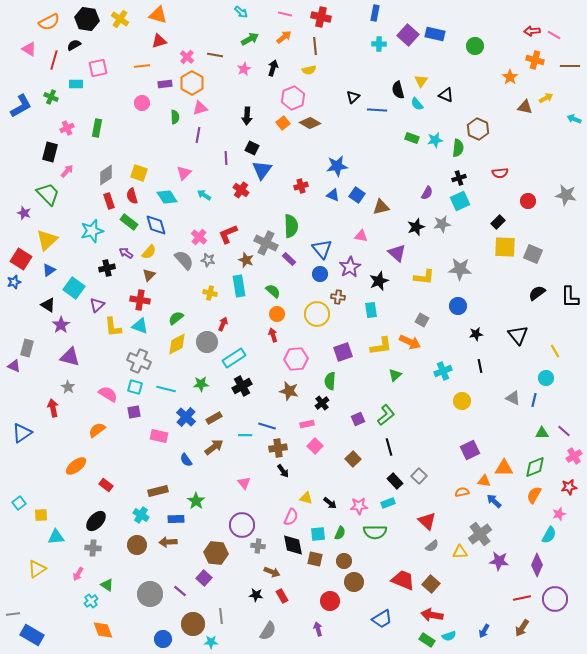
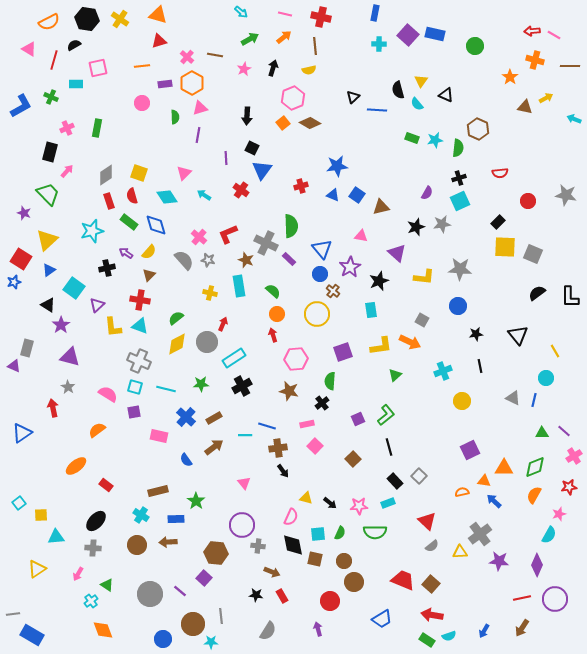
brown cross at (338, 297): moved 5 px left, 6 px up; rotated 32 degrees clockwise
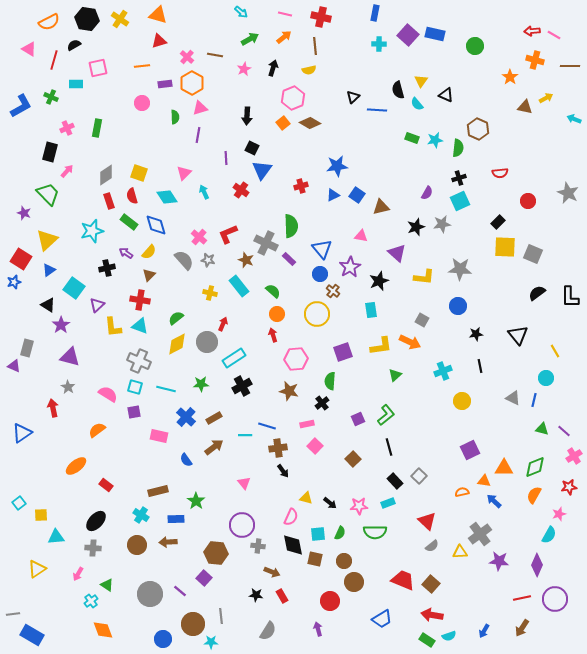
cyan arrow at (204, 195): moved 3 px up; rotated 32 degrees clockwise
blue triangle at (333, 195): rotated 48 degrees counterclockwise
gray star at (566, 195): moved 2 px right, 2 px up; rotated 15 degrees clockwise
cyan rectangle at (239, 286): rotated 30 degrees counterclockwise
green triangle at (542, 433): moved 4 px up; rotated 16 degrees clockwise
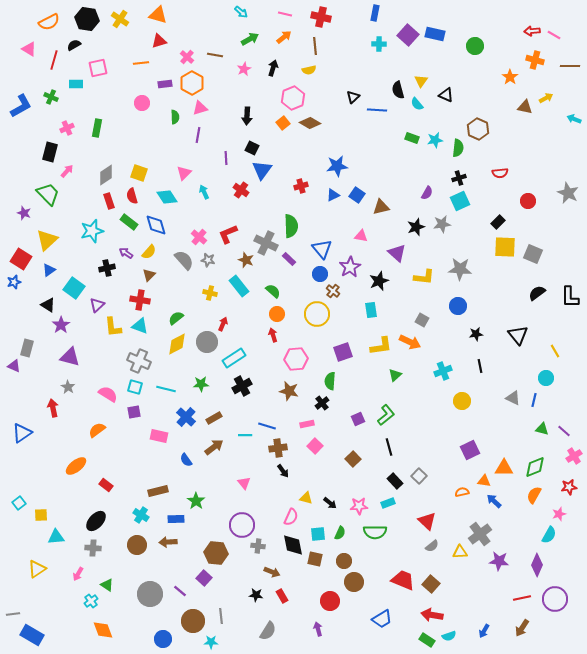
orange line at (142, 66): moved 1 px left, 3 px up
brown circle at (193, 624): moved 3 px up
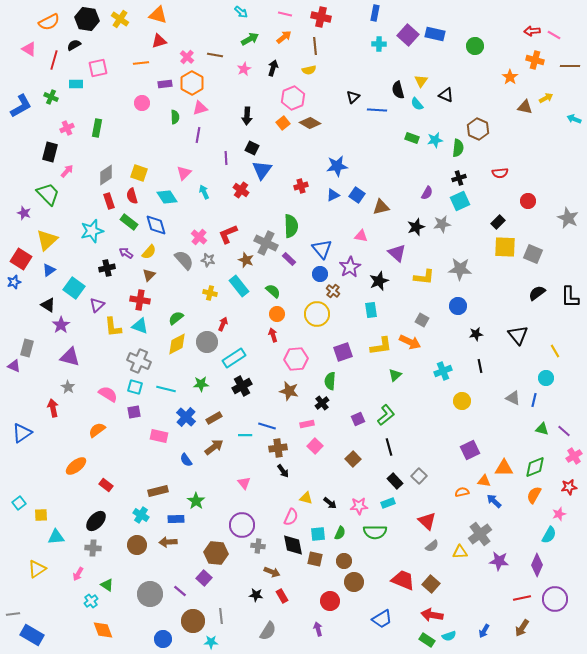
gray star at (568, 193): moved 25 px down
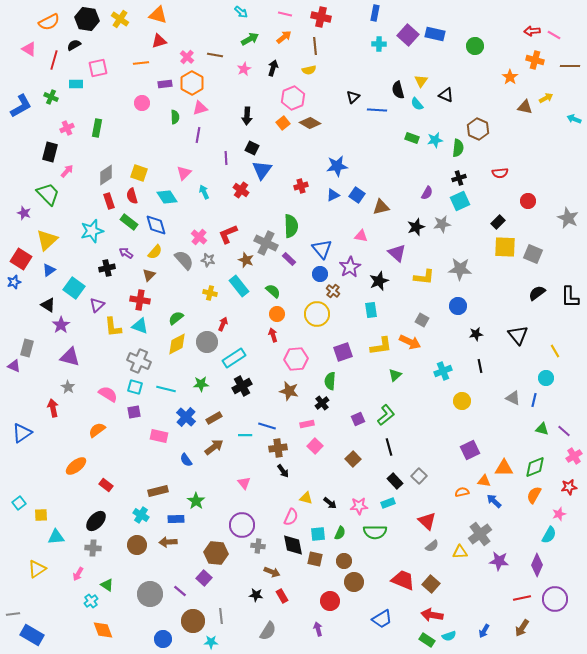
yellow semicircle at (149, 252): moved 6 px right
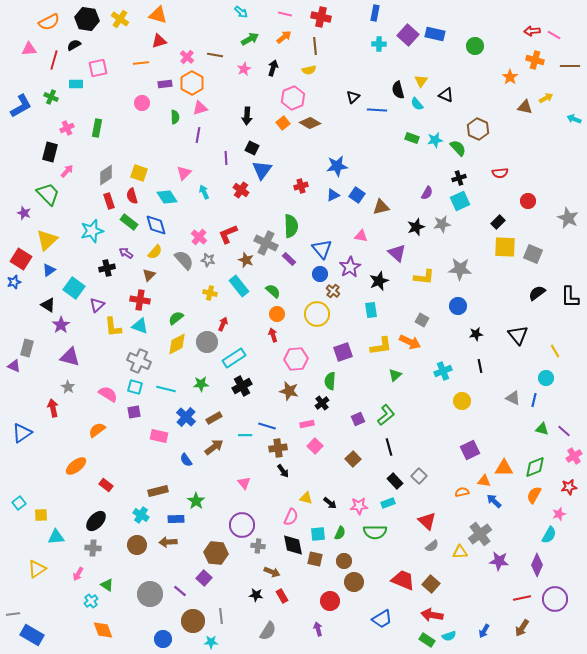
pink triangle at (29, 49): rotated 35 degrees counterclockwise
green semicircle at (458, 148): rotated 48 degrees counterclockwise
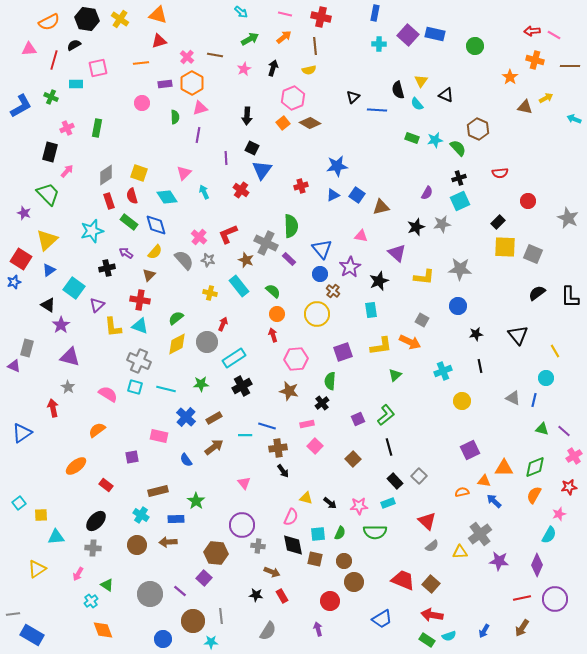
purple square at (134, 412): moved 2 px left, 45 px down
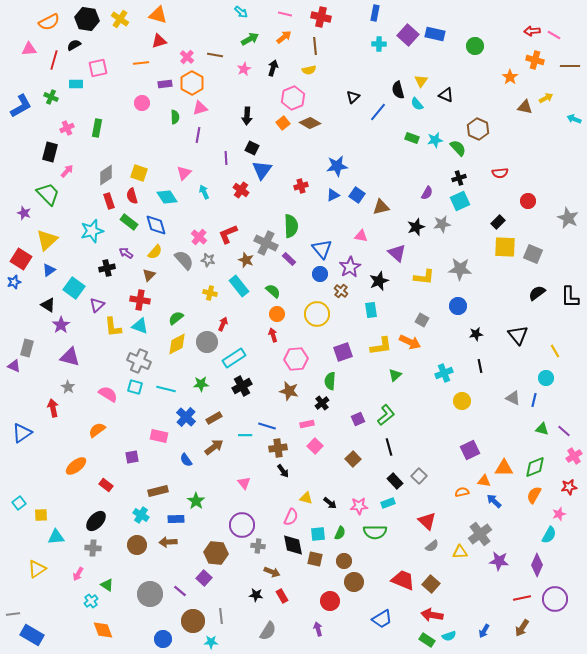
blue line at (377, 110): moved 1 px right, 2 px down; rotated 54 degrees counterclockwise
brown cross at (333, 291): moved 8 px right
cyan cross at (443, 371): moved 1 px right, 2 px down
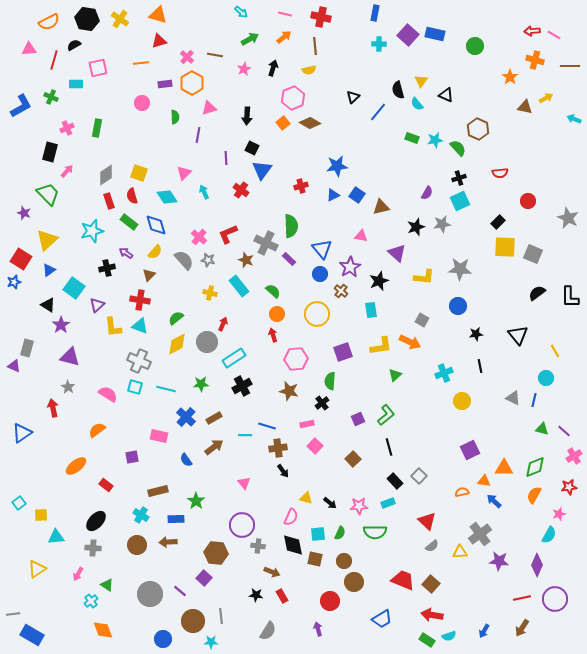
pink triangle at (200, 108): moved 9 px right
